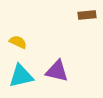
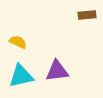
purple triangle: rotated 20 degrees counterclockwise
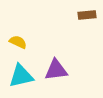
purple triangle: moved 1 px left, 1 px up
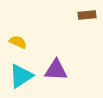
purple triangle: rotated 10 degrees clockwise
cyan triangle: rotated 20 degrees counterclockwise
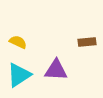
brown rectangle: moved 27 px down
cyan triangle: moved 2 px left, 1 px up
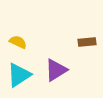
purple triangle: rotated 35 degrees counterclockwise
